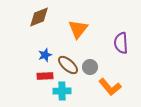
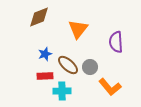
purple semicircle: moved 5 px left, 1 px up
blue star: moved 1 px up
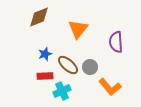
cyan cross: rotated 24 degrees counterclockwise
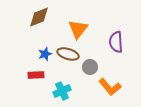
brown ellipse: moved 11 px up; rotated 25 degrees counterclockwise
red rectangle: moved 9 px left, 1 px up
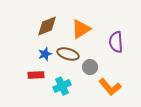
brown diamond: moved 8 px right, 9 px down
orange triangle: moved 3 px right; rotated 20 degrees clockwise
cyan cross: moved 5 px up
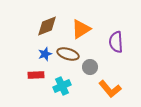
orange L-shape: moved 2 px down
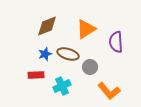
orange triangle: moved 5 px right
orange L-shape: moved 1 px left, 2 px down
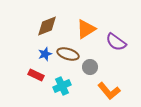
purple semicircle: rotated 50 degrees counterclockwise
red rectangle: rotated 28 degrees clockwise
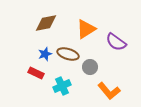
brown diamond: moved 1 px left, 3 px up; rotated 10 degrees clockwise
red rectangle: moved 2 px up
